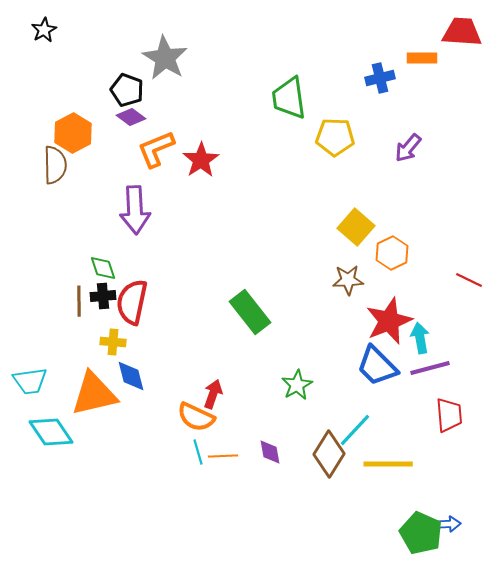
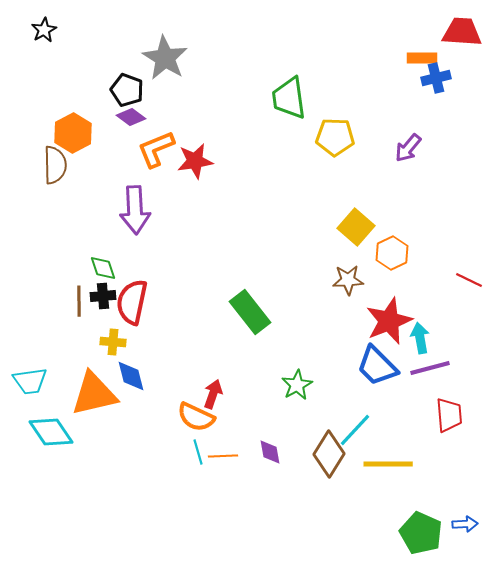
blue cross at (380, 78): moved 56 px right
red star at (201, 160): moved 6 px left, 1 px down; rotated 24 degrees clockwise
blue arrow at (448, 524): moved 17 px right
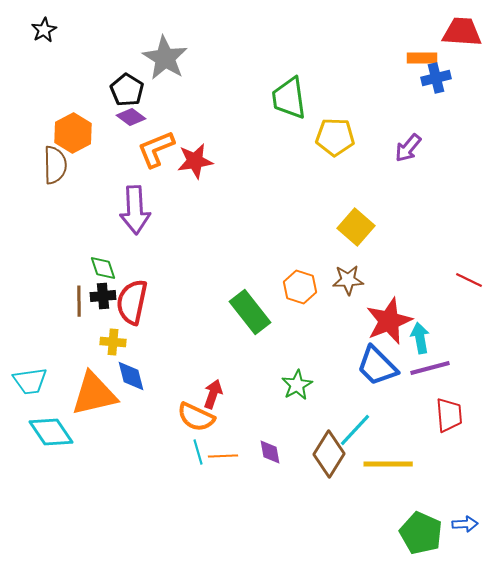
black pentagon at (127, 90): rotated 12 degrees clockwise
orange hexagon at (392, 253): moved 92 px left, 34 px down; rotated 16 degrees counterclockwise
